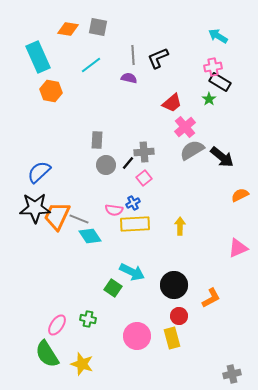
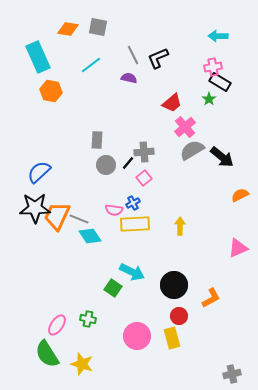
cyan arrow at (218, 36): rotated 30 degrees counterclockwise
gray line at (133, 55): rotated 24 degrees counterclockwise
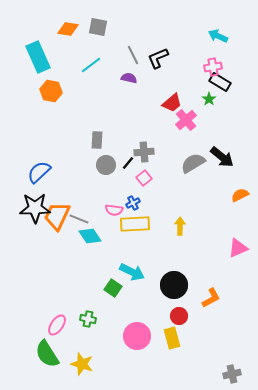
cyan arrow at (218, 36): rotated 24 degrees clockwise
pink cross at (185, 127): moved 1 px right, 7 px up
gray semicircle at (192, 150): moved 1 px right, 13 px down
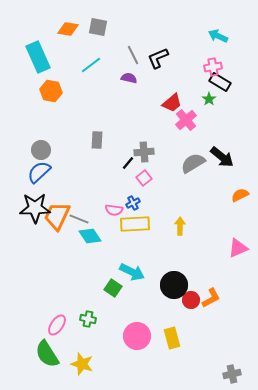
gray circle at (106, 165): moved 65 px left, 15 px up
red circle at (179, 316): moved 12 px right, 16 px up
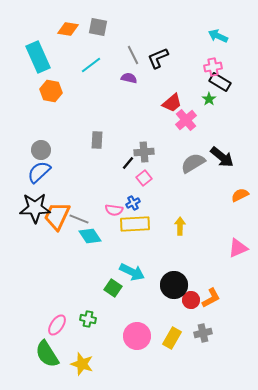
yellow rectangle at (172, 338): rotated 45 degrees clockwise
gray cross at (232, 374): moved 29 px left, 41 px up
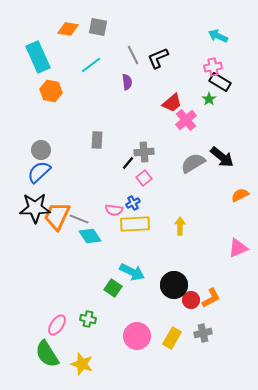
purple semicircle at (129, 78): moved 2 px left, 4 px down; rotated 70 degrees clockwise
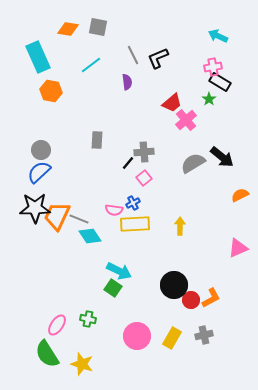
cyan arrow at (132, 272): moved 13 px left, 1 px up
gray cross at (203, 333): moved 1 px right, 2 px down
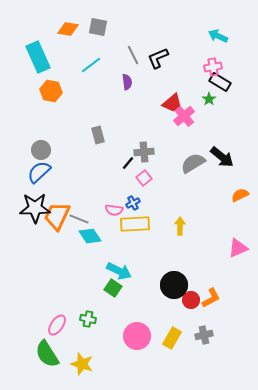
pink cross at (186, 120): moved 2 px left, 4 px up
gray rectangle at (97, 140): moved 1 px right, 5 px up; rotated 18 degrees counterclockwise
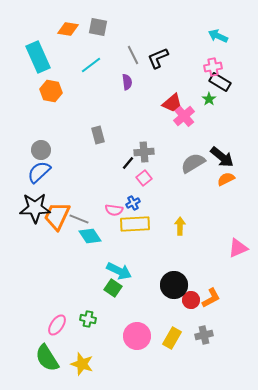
orange semicircle at (240, 195): moved 14 px left, 16 px up
green semicircle at (47, 354): moved 4 px down
